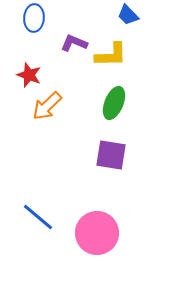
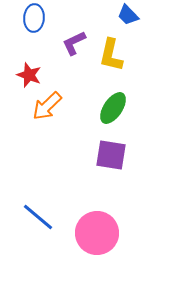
purple L-shape: rotated 48 degrees counterclockwise
yellow L-shape: rotated 104 degrees clockwise
green ellipse: moved 1 px left, 5 px down; rotated 12 degrees clockwise
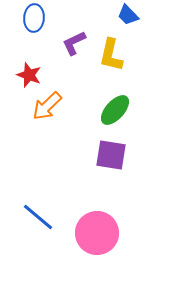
green ellipse: moved 2 px right, 2 px down; rotated 8 degrees clockwise
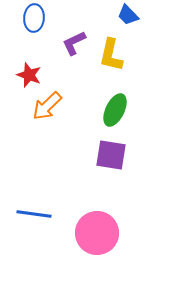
green ellipse: rotated 16 degrees counterclockwise
blue line: moved 4 px left, 3 px up; rotated 32 degrees counterclockwise
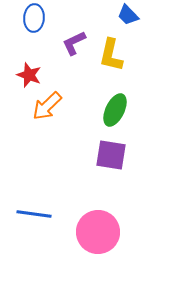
pink circle: moved 1 px right, 1 px up
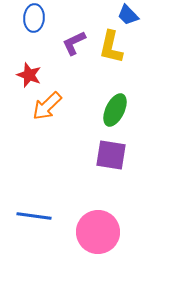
yellow L-shape: moved 8 px up
blue line: moved 2 px down
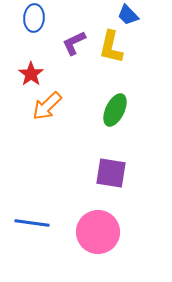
red star: moved 2 px right, 1 px up; rotated 15 degrees clockwise
purple square: moved 18 px down
blue line: moved 2 px left, 7 px down
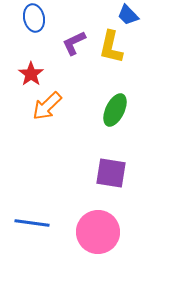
blue ellipse: rotated 16 degrees counterclockwise
